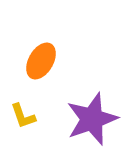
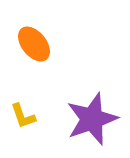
orange ellipse: moved 7 px left, 17 px up; rotated 69 degrees counterclockwise
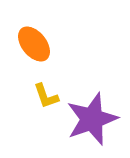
yellow L-shape: moved 23 px right, 20 px up
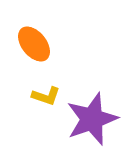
yellow L-shape: rotated 52 degrees counterclockwise
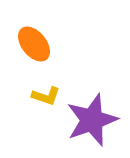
purple star: moved 1 px down
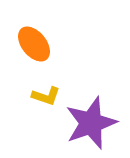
purple star: moved 1 px left, 3 px down
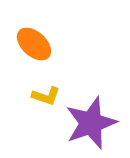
orange ellipse: rotated 9 degrees counterclockwise
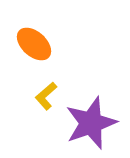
yellow L-shape: rotated 120 degrees clockwise
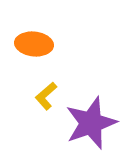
orange ellipse: rotated 36 degrees counterclockwise
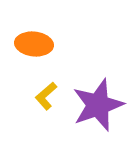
purple star: moved 7 px right, 18 px up
